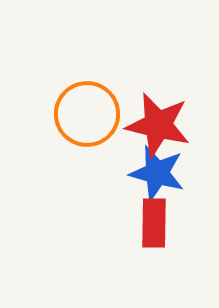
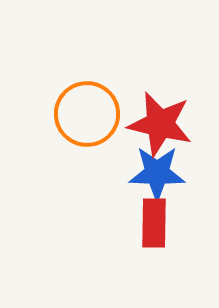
red star: moved 2 px right, 1 px up
blue star: rotated 14 degrees counterclockwise
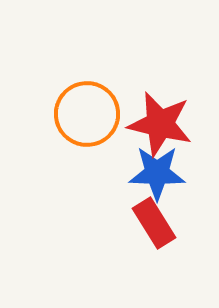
red rectangle: rotated 33 degrees counterclockwise
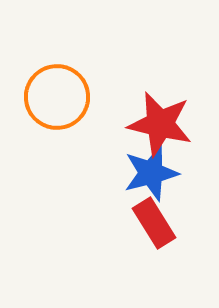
orange circle: moved 30 px left, 17 px up
blue star: moved 6 px left; rotated 16 degrees counterclockwise
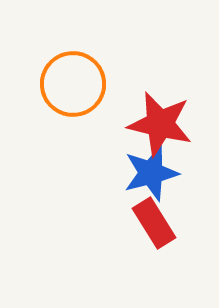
orange circle: moved 16 px right, 13 px up
